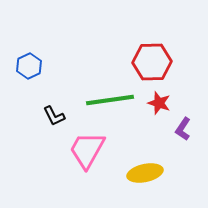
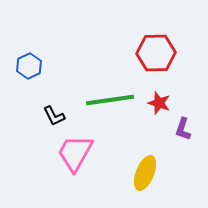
red hexagon: moved 4 px right, 9 px up
purple L-shape: rotated 15 degrees counterclockwise
pink trapezoid: moved 12 px left, 3 px down
yellow ellipse: rotated 56 degrees counterclockwise
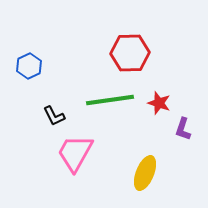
red hexagon: moved 26 px left
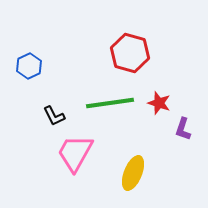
red hexagon: rotated 18 degrees clockwise
green line: moved 3 px down
yellow ellipse: moved 12 px left
